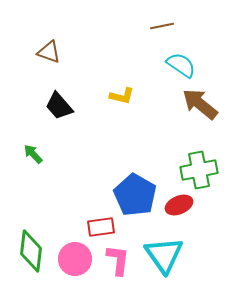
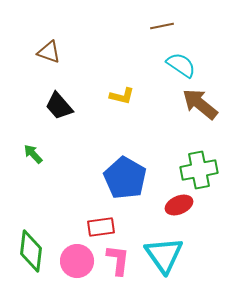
blue pentagon: moved 10 px left, 17 px up
pink circle: moved 2 px right, 2 px down
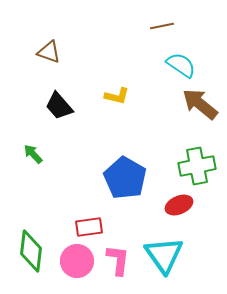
yellow L-shape: moved 5 px left
green cross: moved 2 px left, 4 px up
red rectangle: moved 12 px left
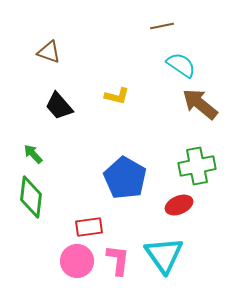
green diamond: moved 54 px up
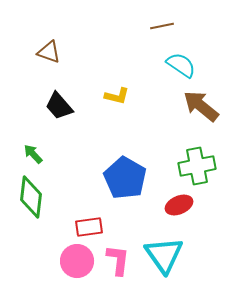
brown arrow: moved 1 px right, 2 px down
